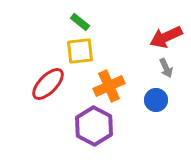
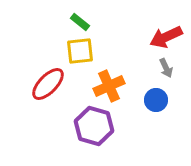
purple hexagon: rotated 12 degrees counterclockwise
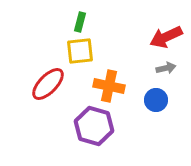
green rectangle: rotated 66 degrees clockwise
gray arrow: rotated 78 degrees counterclockwise
orange cross: rotated 36 degrees clockwise
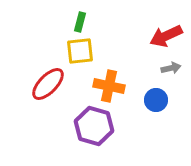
red arrow: moved 1 px up
gray arrow: moved 5 px right
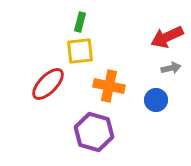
red arrow: moved 1 px right, 1 px down
purple hexagon: moved 6 px down
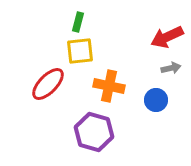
green rectangle: moved 2 px left
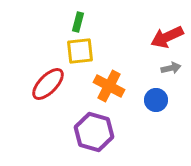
orange cross: rotated 16 degrees clockwise
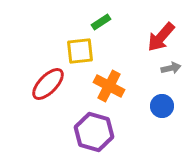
green rectangle: moved 23 px right; rotated 42 degrees clockwise
red arrow: moved 6 px left; rotated 24 degrees counterclockwise
blue circle: moved 6 px right, 6 px down
